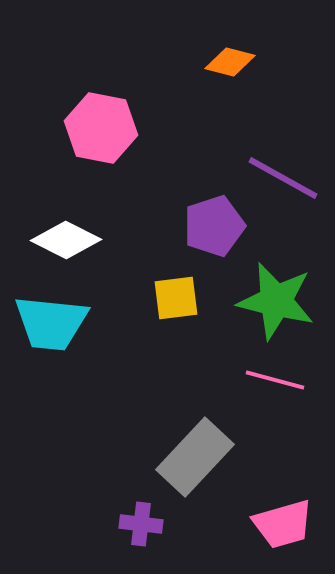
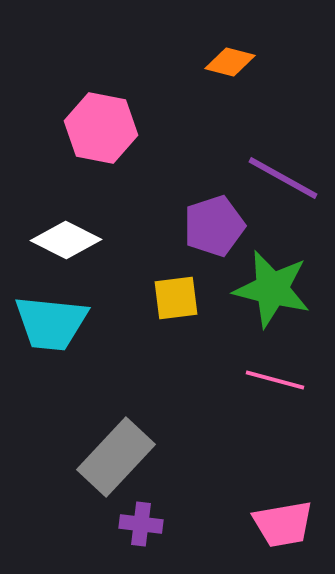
green star: moved 4 px left, 12 px up
gray rectangle: moved 79 px left
pink trapezoid: rotated 6 degrees clockwise
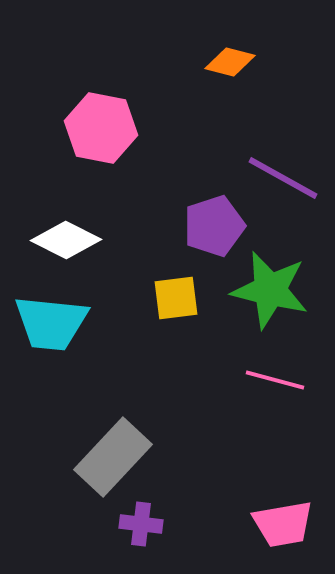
green star: moved 2 px left, 1 px down
gray rectangle: moved 3 px left
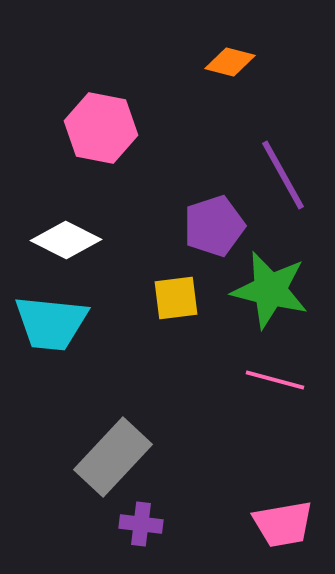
purple line: moved 3 px up; rotated 32 degrees clockwise
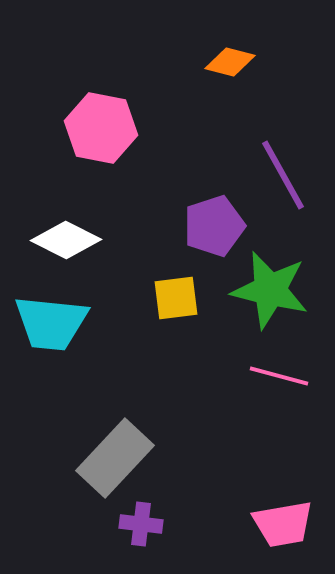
pink line: moved 4 px right, 4 px up
gray rectangle: moved 2 px right, 1 px down
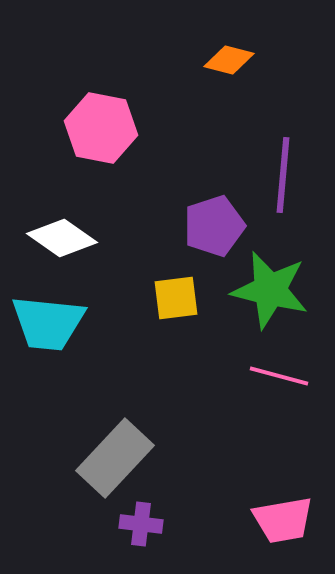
orange diamond: moved 1 px left, 2 px up
purple line: rotated 34 degrees clockwise
white diamond: moved 4 px left, 2 px up; rotated 8 degrees clockwise
cyan trapezoid: moved 3 px left
pink trapezoid: moved 4 px up
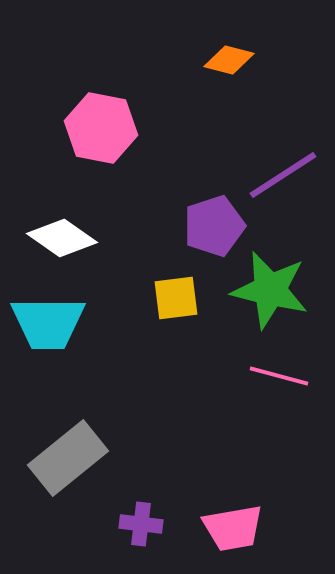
purple line: rotated 52 degrees clockwise
cyan trapezoid: rotated 6 degrees counterclockwise
gray rectangle: moved 47 px left; rotated 8 degrees clockwise
pink trapezoid: moved 50 px left, 8 px down
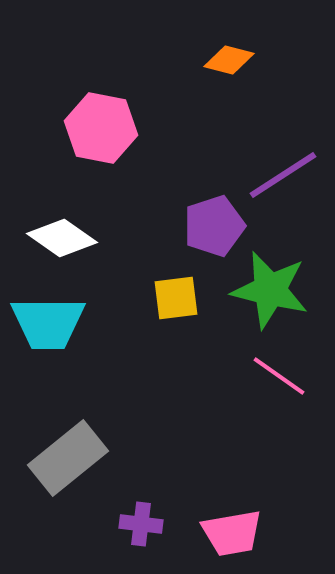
pink line: rotated 20 degrees clockwise
pink trapezoid: moved 1 px left, 5 px down
